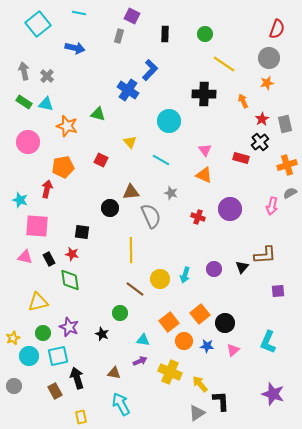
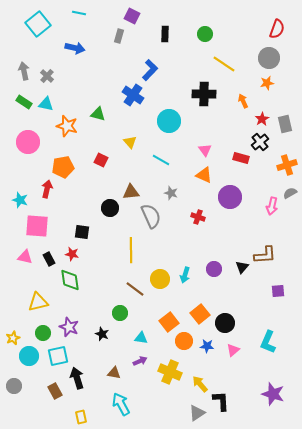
blue cross at (128, 90): moved 5 px right, 5 px down
purple circle at (230, 209): moved 12 px up
cyan triangle at (143, 340): moved 2 px left, 2 px up
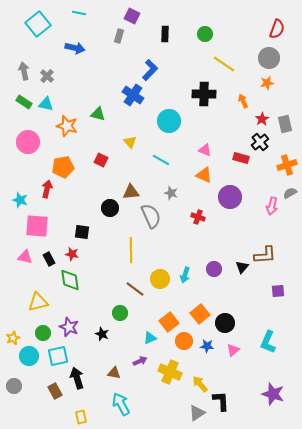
pink triangle at (205, 150): rotated 32 degrees counterclockwise
cyan triangle at (141, 338): moved 9 px right; rotated 32 degrees counterclockwise
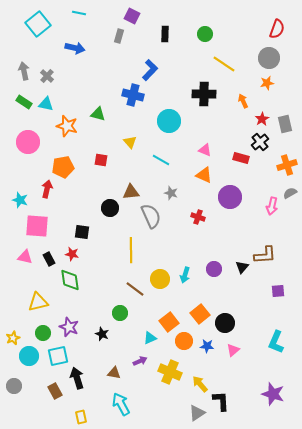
blue cross at (133, 95): rotated 20 degrees counterclockwise
red square at (101, 160): rotated 16 degrees counterclockwise
cyan L-shape at (268, 342): moved 8 px right
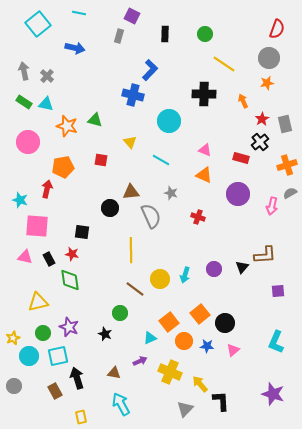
green triangle at (98, 114): moved 3 px left, 6 px down
purple circle at (230, 197): moved 8 px right, 3 px up
black star at (102, 334): moved 3 px right
gray triangle at (197, 413): moved 12 px left, 4 px up; rotated 12 degrees counterclockwise
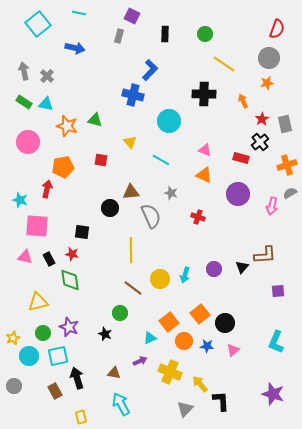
brown line at (135, 289): moved 2 px left, 1 px up
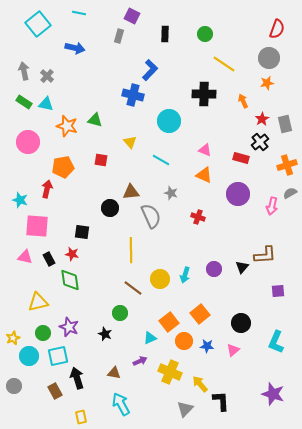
black circle at (225, 323): moved 16 px right
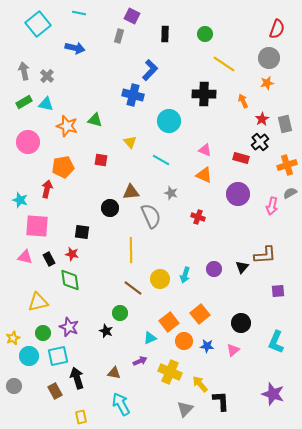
green rectangle at (24, 102): rotated 63 degrees counterclockwise
black star at (105, 334): moved 1 px right, 3 px up
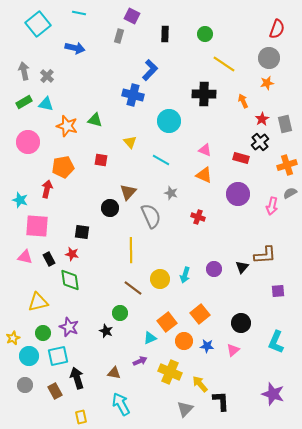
brown triangle at (131, 192): moved 3 px left; rotated 42 degrees counterclockwise
orange square at (169, 322): moved 2 px left
gray circle at (14, 386): moved 11 px right, 1 px up
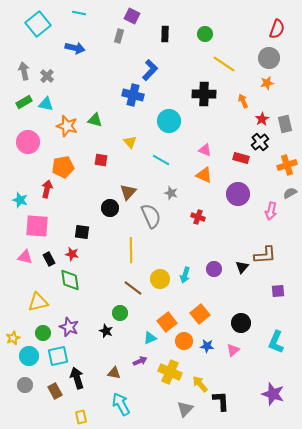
pink arrow at (272, 206): moved 1 px left, 5 px down
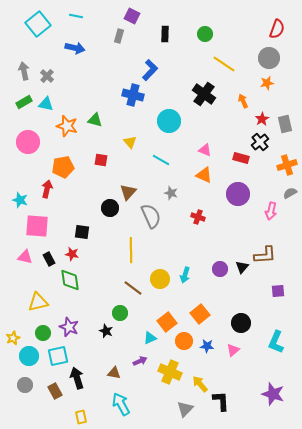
cyan line at (79, 13): moved 3 px left, 3 px down
black cross at (204, 94): rotated 35 degrees clockwise
purple circle at (214, 269): moved 6 px right
